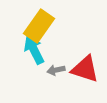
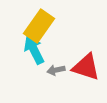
red triangle: moved 1 px right, 2 px up
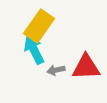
red triangle: rotated 20 degrees counterclockwise
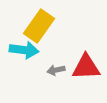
cyan arrow: moved 10 px left; rotated 124 degrees clockwise
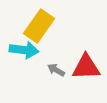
gray arrow: rotated 42 degrees clockwise
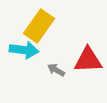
red triangle: moved 2 px right, 7 px up
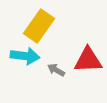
cyan arrow: moved 1 px right, 6 px down
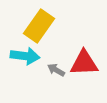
red triangle: moved 4 px left, 3 px down
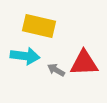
yellow rectangle: rotated 68 degrees clockwise
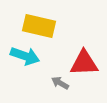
cyan arrow: rotated 12 degrees clockwise
gray arrow: moved 4 px right, 13 px down
